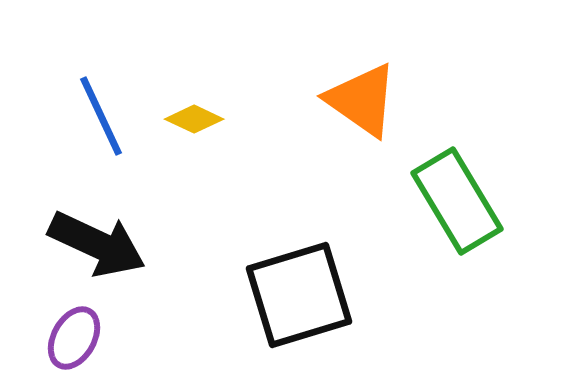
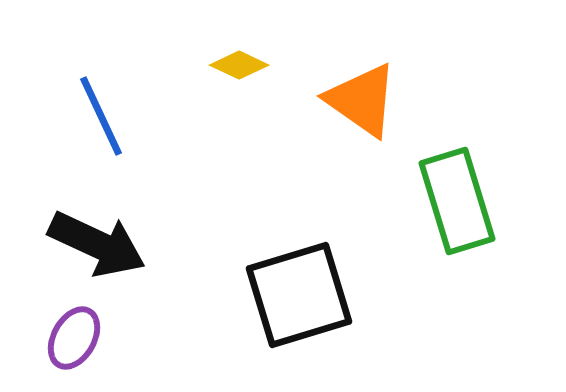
yellow diamond: moved 45 px right, 54 px up
green rectangle: rotated 14 degrees clockwise
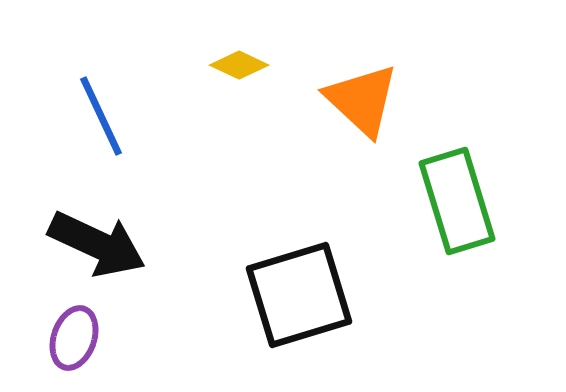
orange triangle: rotated 8 degrees clockwise
purple ellipse: rotated 10 degrees counterclockwise
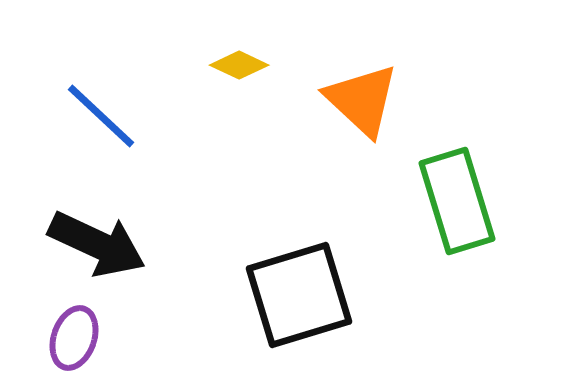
blue line: rotated 22 degrees counterclockwise
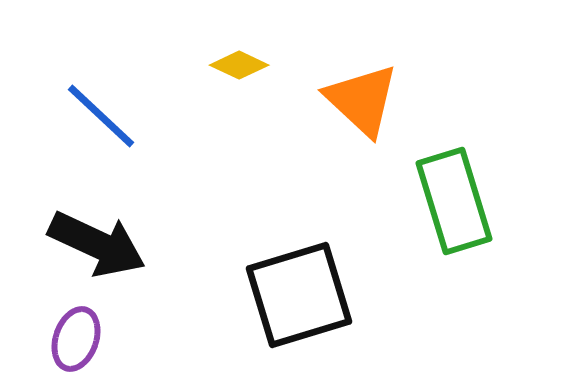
green rectangle: moved 3 px left
purple ellipse: moved 2 px right, 1 px down
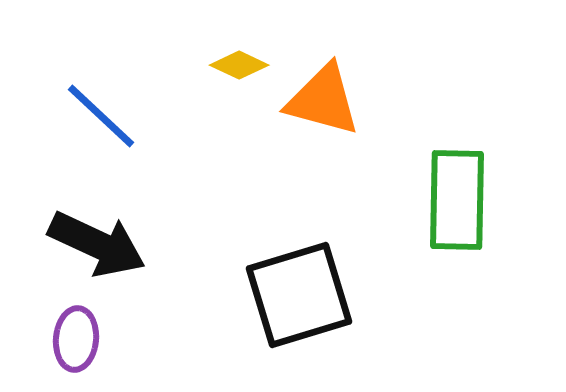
orange triangle: moved 39 px left; rotated 28 degrees counterclockwise
green rectangle: moved 3 px right, 1 px up; rotated 18 degrees clockwise
purple ellipse: rotated 14 degrees counterclockwise
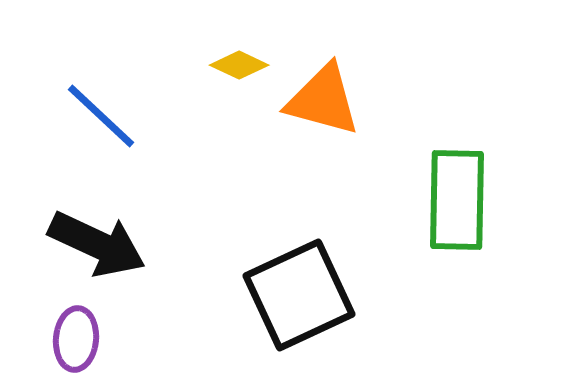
black square: rotated 8 degrees counterclockwise
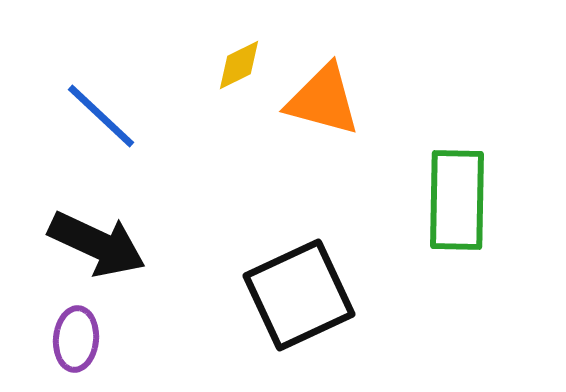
yellow diamond: rotated 52 degrees counterclockwise
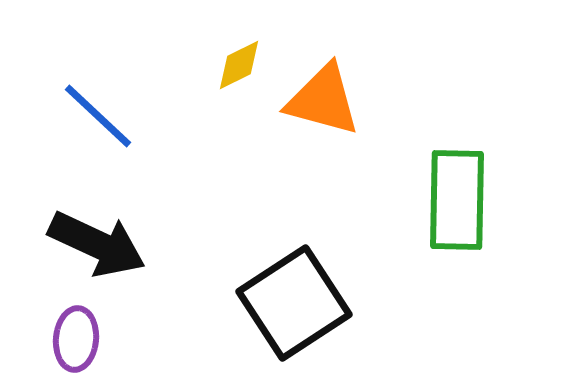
blue line: moved 3 px left
black square: moved 5 px left, 8 px down; rotated 8 degrees counterclockwise
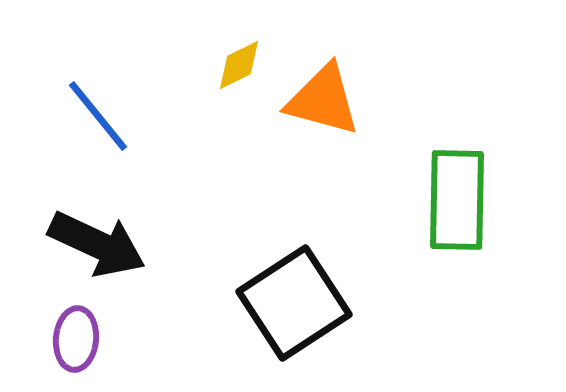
blue line: rotated 8 degrees clockwise
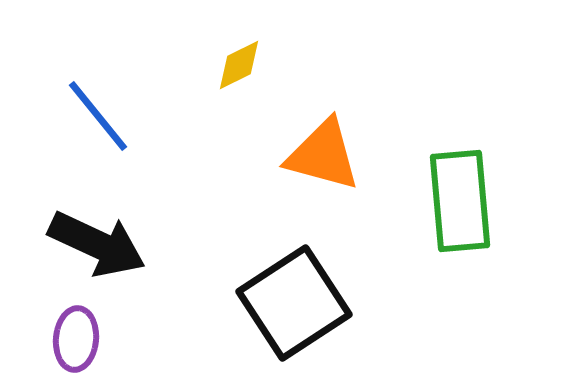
orange triangle: moved 55 px down
green rectangle: moved 3 px right, 1 px down; rotated 6 degrees counterclockwise
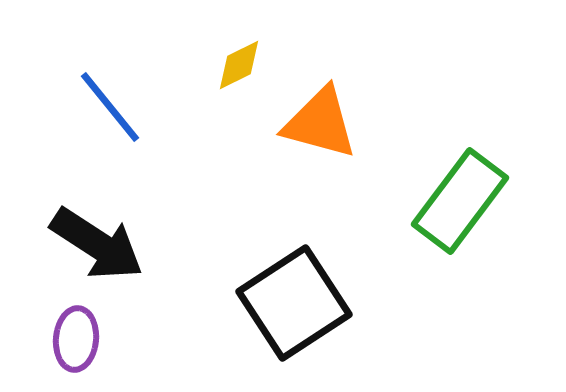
blue line: moved 12 px right, 9 px up
orange triangle: moved 3 px left, 32 px up
green rectangle: rotated 42 degrees clockwise
black arrow: rotated 8 degrees clockwise
